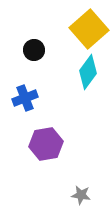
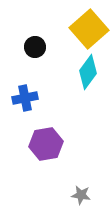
black circle: moved 1 px right, 3 px up
blue cross: rotated 10 degrees clockwise
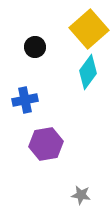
blue cross: moved 2 px down
